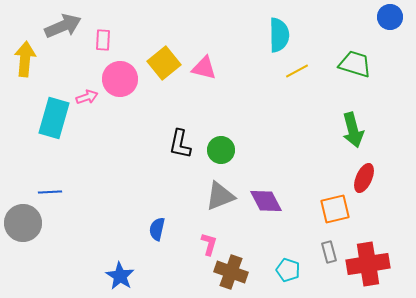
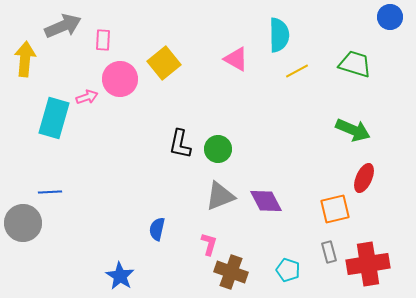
pink triangle: moved 32 px right, 9 px up; rotated 16 degrees clockwise
green arrow: rotated 52 degrees counterclockwise
green circle: moved 3 px left, 1 px up
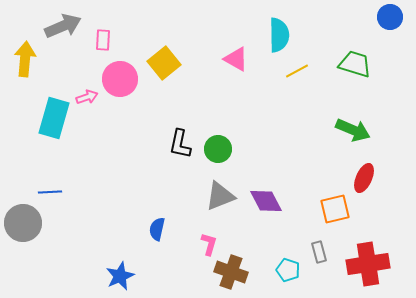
gray rectangle: moved 10 px left
blue star: rotated 16 degrees clockwise
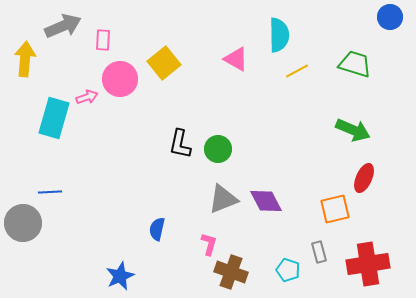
gray triangle: moved 3 px right, 3 px down
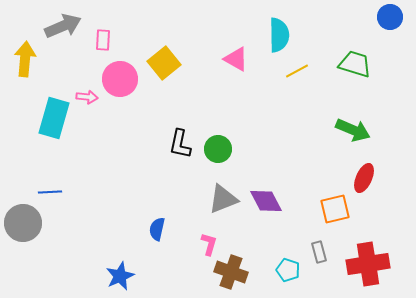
pink arrow: rotated 25 degrees clockwise
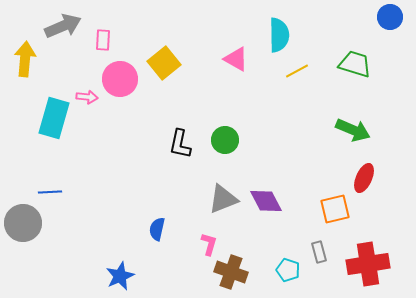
green circle: moved 7 px right, 9 px up
